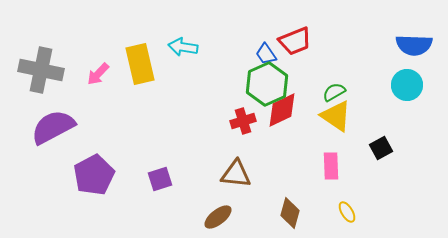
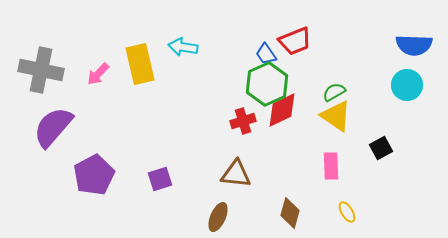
purple semicircle: rotated 21 degrees counterclockwise
brown ellipse: rotated 28 degrees counterclockwise
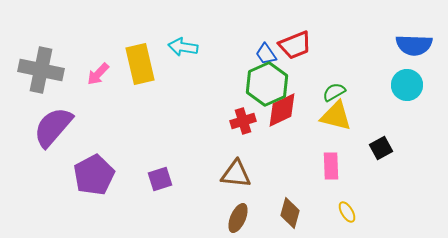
red trapezoid: moved 4 px down
yellow triangle: rotated 20 degrees counterclockwise
brown ellipse: moved 20 px right, 1 px down
